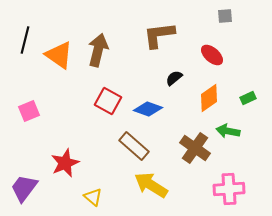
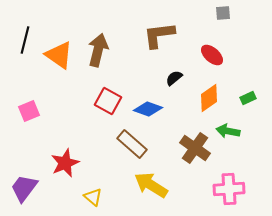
gray square: moved 2 px left, 3 px up
brown rectangle: moved 2 px left, 2 px up
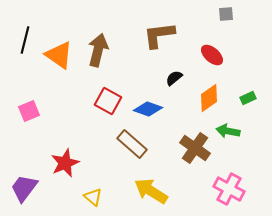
gray square: moved 3 px right, 1 px down
yellow arrow: moved 6 px down
pink cross: rotated 32 degrees clockwise
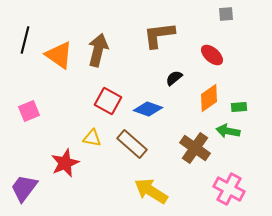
green rectangle: moved 9 px left, 9 px down; rotated 21 degrees clockwise
yellow triangle: moved 1 px left, 59 px up; rotated 30 degrees counterclockwise
